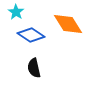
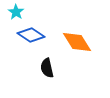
orange diamond: moved 9 px right, 18 px down
black semicircle: moved 13 px right
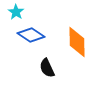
orange diamond: rotated 32 degrees clockwise
black semicircle: rotated 12 degrees counterclockwise
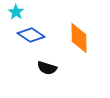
orange diamond: moved 2 px right, 4 px up
black semicircle: rotated 48 degrees counterclockwise
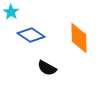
cyan star: moved 5 px left
black semicircle: rotated 12 degrees clockwise
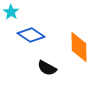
orange diamond: moved 9 px down
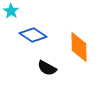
cyan star: moved 1 px up
blue diamond: moved 2 px right
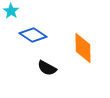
orange diamond: moved 4 px right, 1 px down
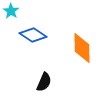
orange diamond: moved 1 px left
black semicircle: moved 3 px left, 14 px down; rotated 96 degrees counterclockwise
